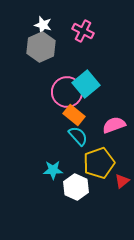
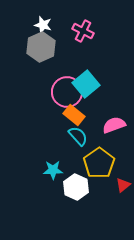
yellow pentagon: rotated 16 degrees counterclockwise
red triangle: moved 1 px right, 4 px down
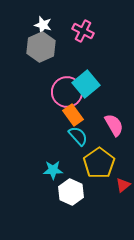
orange rectangle: moved 1 px left; rotated 15 degrees clockwise
pink semicircle: rotated 80 degrees clockwise
white hexagon: moved 5 px left, 5 px down
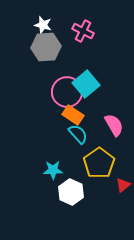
gray hexagon: moved 5 px right; rotated 20 degrees clockwise
orange rectangle: rotated 20 degrees counterclockwise
cyan semicircle: moved 2 px up
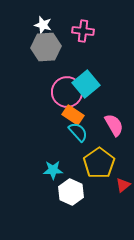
pink cross: rotated 20 degrees counterclockwise
cyan semicircle: moved 2 px up
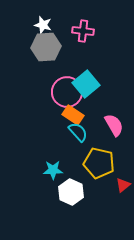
yellow pentagon: rotated 24 degrees counterclockwise
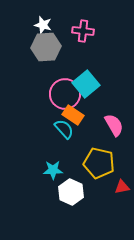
pink circle: moved 2 px left, 2 px down
cyan semicircle: moved 14 px left, 3 px up
red triangle: moved 1 px left, 2 px down; rotated 28 degrees clockwise
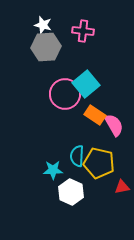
orange rectangle: moved 22 px right
cyan semicircle: moved 13 px right, 27 px down; rotated 135 degrees counterclockwise
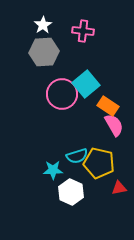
white star: rotated 24 degrees clockwise
gray hexagon: moved 2 px left, 5 px down
pink circle: moved 3 px left
orange rectangle: moved 13 px right, 9 px up
cyan semicircle: rotated 110 degrees counterclockwise
red triangle: moved 3 px left, 1 px down
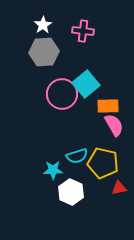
orange rectangle: rotated 35 degrees counterclockwise
yellow pentagon: moved 4 px right
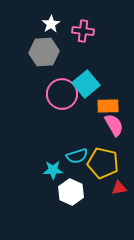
white star: moved 8 px right, 1 px up
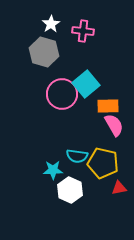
gray hexagon: rotated 20 degrees clockwise
cyan semicircle: rotated 25 degrees clockwise
white hexagon: moved 1 px left, 2 px up
